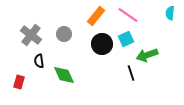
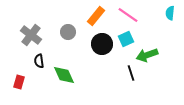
gray circle: moved 4 px right, 2 px up
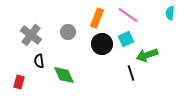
orange rectangle: moved 1 px right, 2 px down; rotated 18 degrees counterclockwise
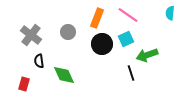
red rectangle: moved 5 px right, 2 px down
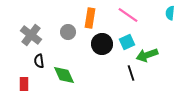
orange rectangle: moved 7 px left; rotated 12 degrees counterclockwise
cyan square: moved 1 px right, 3 px down
red rectangle: rotated 16 degrees counterclockwise
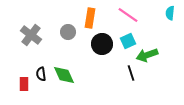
cyan square: moved 1 px right, 1 px up
black semicircle: moved 2 px right, 13 px down
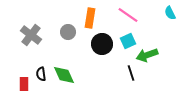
cyan semicircle: rotated 32 degrees counterclockwise
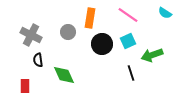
cyan semicircle: moved 5 px left; rotated 32 degrees counterclockwise
gray cross: rotated 10 degrees counterclockwise
green arrow: moved 5 px right
black semicircle: moved 3 px left, 14 px up
red rectangle: moved 1 px right, 2 px down
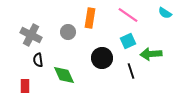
black circle: moved 14 px down
green arrow: moved 1 px left, 1 px up; rotated 15 degrees clockwise
black line: moved 2 px up
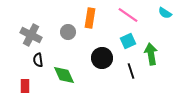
green arrow: rotated 85 degrees clockwise
